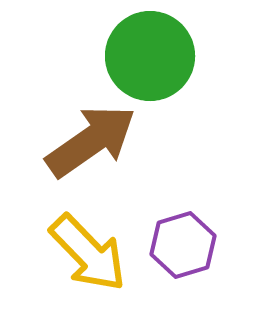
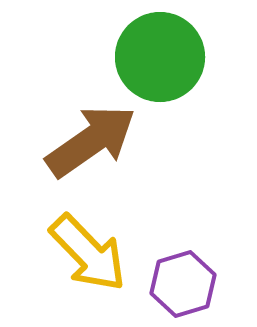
green circle: moved 10 px right, 1 px down
purple hexagon: moved 39 px down
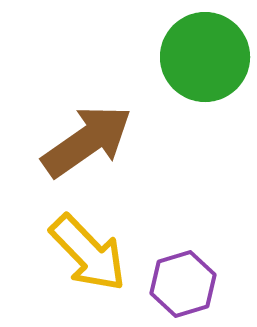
green circle: moved 45 px right
brown arrow: moved 4 px left
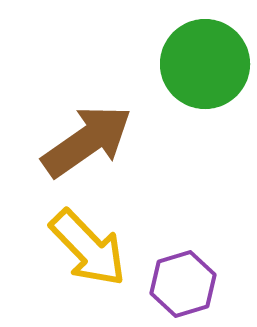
green circle: moved 7 px down
yellow arrow: moved 5 px up
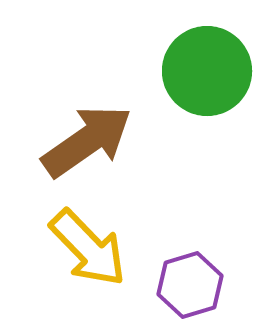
green circle: moved 2 px right, 7 px down
purple hexagon: moved 7 px right, 1 px down
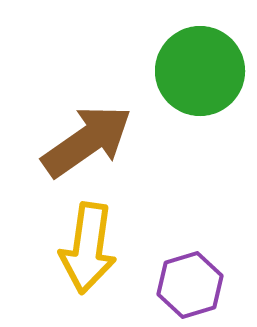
green circle: moved 7 px left
yellow arrow: rotated 52 degrees clockwise
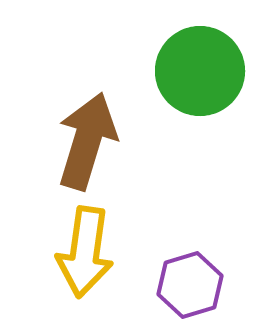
brown arrow: rotated 38 degrees counterclockwise
yellow arrow: moved 3 px left, 4 px down
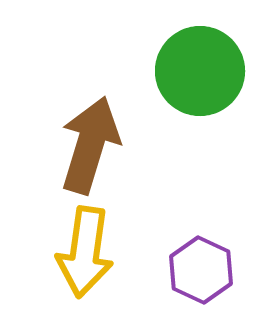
brown arrow: moved 3 px right, 4 px down
purple hexagon: moved 11 px right, 15 px up; rotated 18 degrees counterclockwise
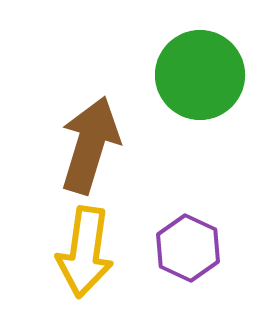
green circle: moved 4 px down
purple hexagon: moved 13 px left, 22 px up
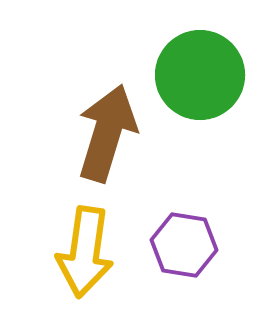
brown arrow: moved 17 px right, 12 px up
purple hexagon: moved 4 px left, 3 px up; rotated 16 degrees counterclockwise
